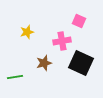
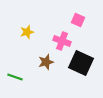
pink square: moved 1 px left, 1 px up
pink cross: rotated 30 degrees clockwise
brown star: moved 2 px right, 1 px up
green line: rotated 28 degrees clockwise
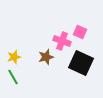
pink square: moved 2 px right, 12 px down
yellow star: moved 13 px left, 25 px down
brown star: moved 5 px up
green line: moved 2 px left; rotated 42 degrees clockwise
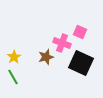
pink cross: moved 2 px down
yellow star: rotated 16 degrees counterclockwise
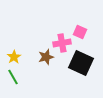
pink cross: rotated 30 degrees counterclockwise
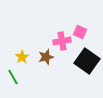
pink cross: moved 2 px up
yellow star: moved 8 px right
black square: moved 6 px right, 2 px up; rotated 10 degrees clockwise
